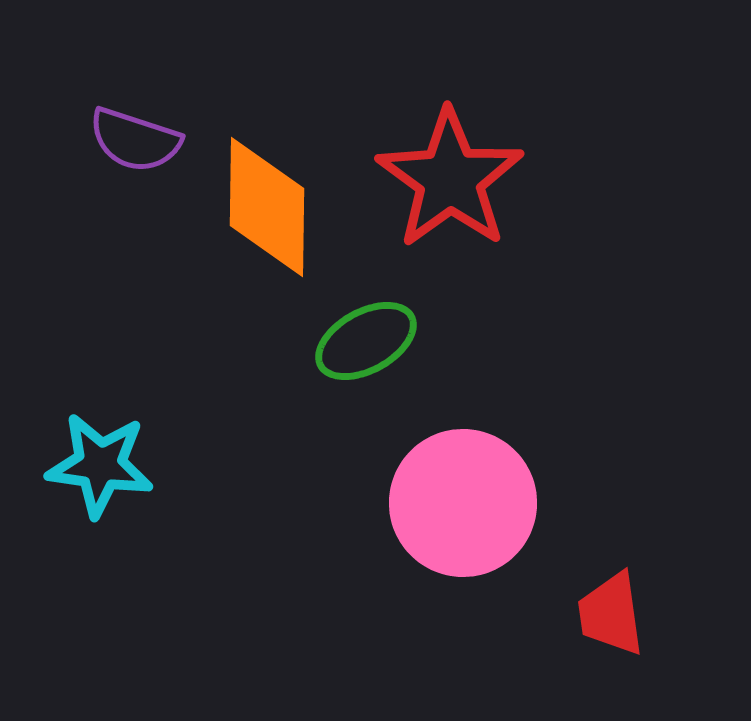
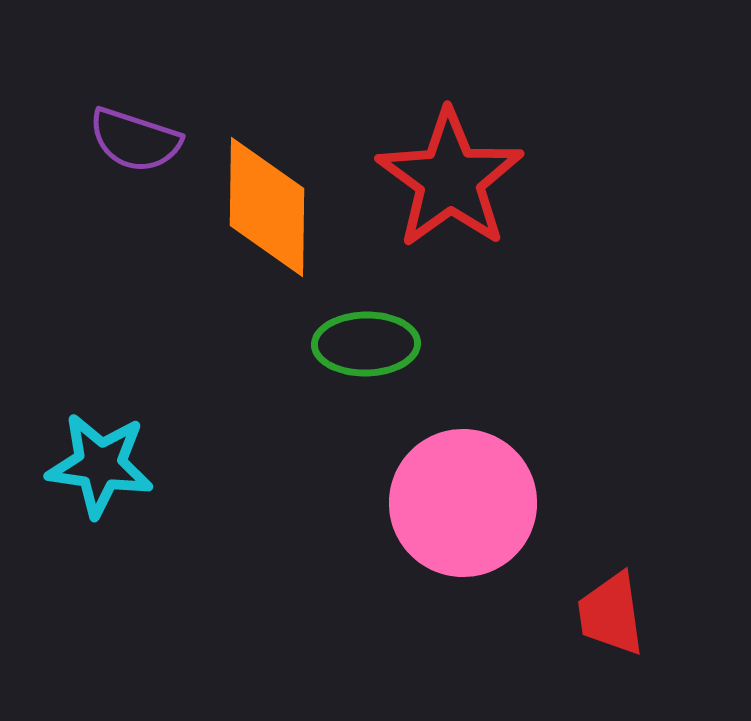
green ellipse: moved 3 px down; rotated 28 degrees clockwise
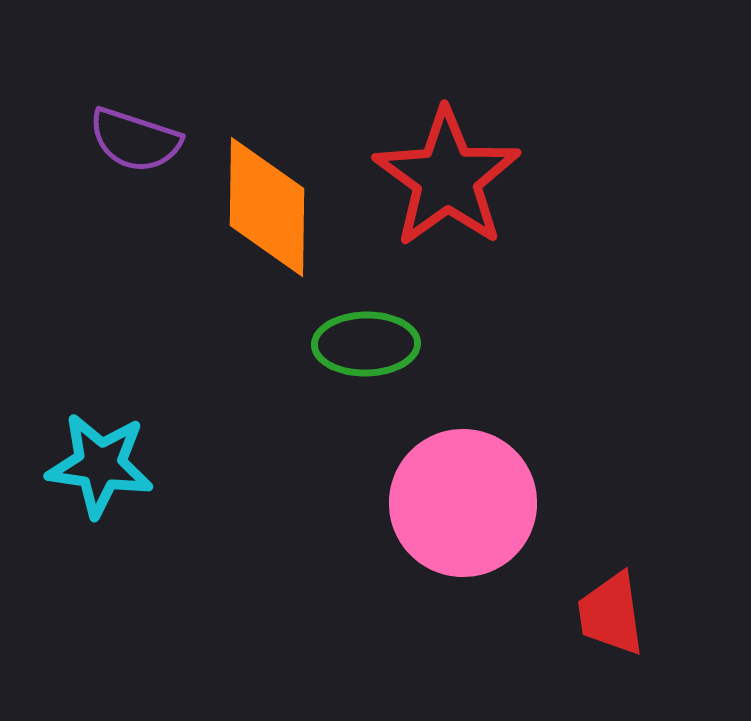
red star: moved 3 px left, 1 px up
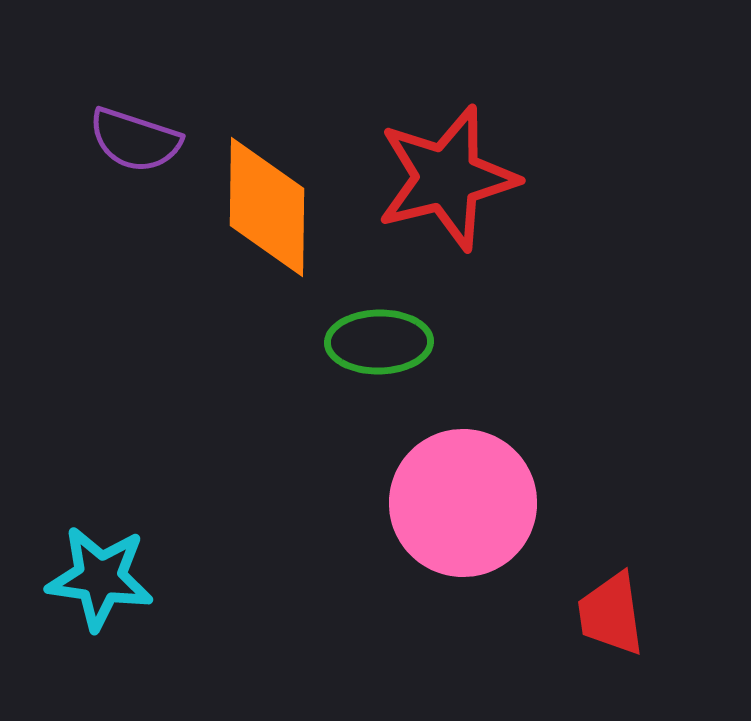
red star: rotated 22 degrees clockwise
green ellipse: moved 13 px right, 2 px up
cyan star: moved 113 px down
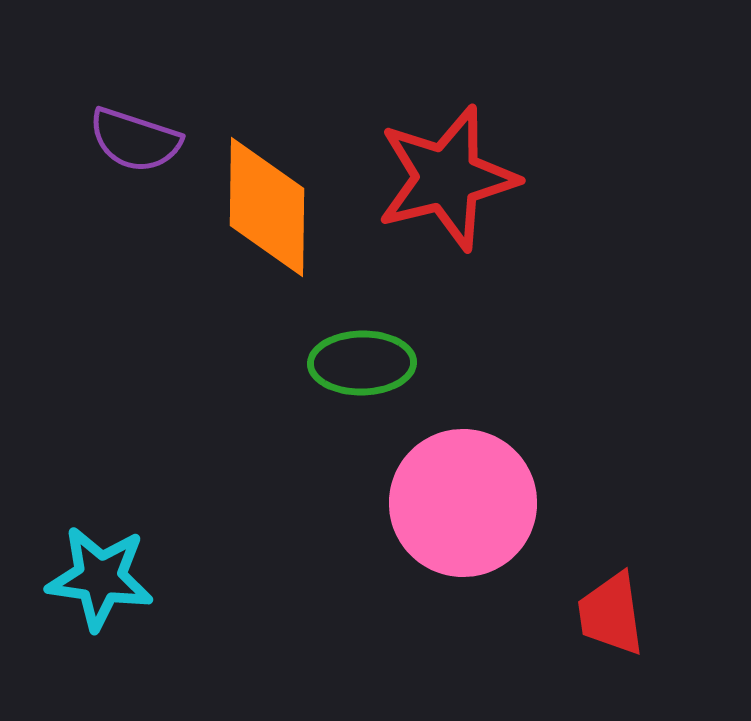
green ellipse: moved 17 px left, 21 px down
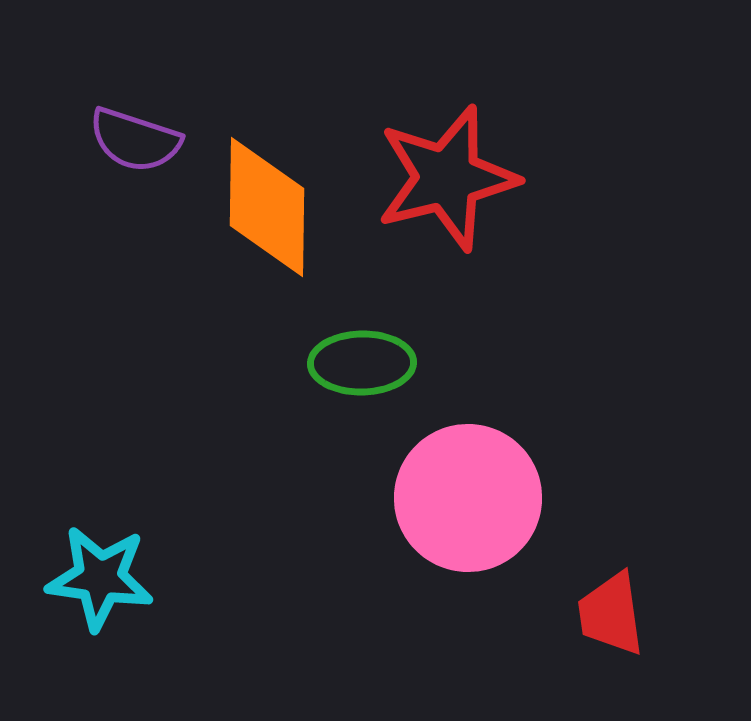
pink circle: moved 5 px right, 5 px up
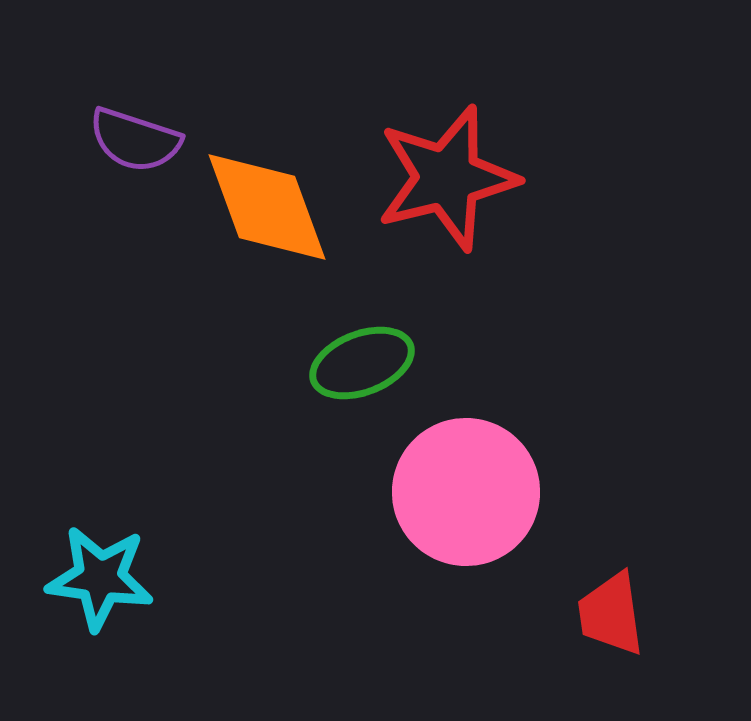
orange diamond: rotated 21 degrees counterclockwise
green ellipse: rotated 20 degrees counterclockwise
pink circle: moved 2 px left, 6 px up
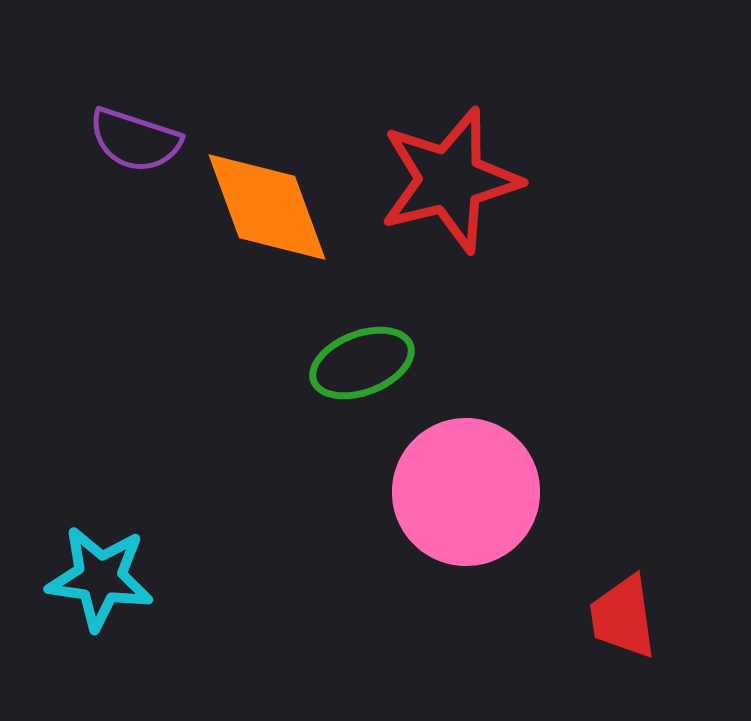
red star: moved 3 px right, 2 px down
red trapezoid: moved 12 px right, 3 px down
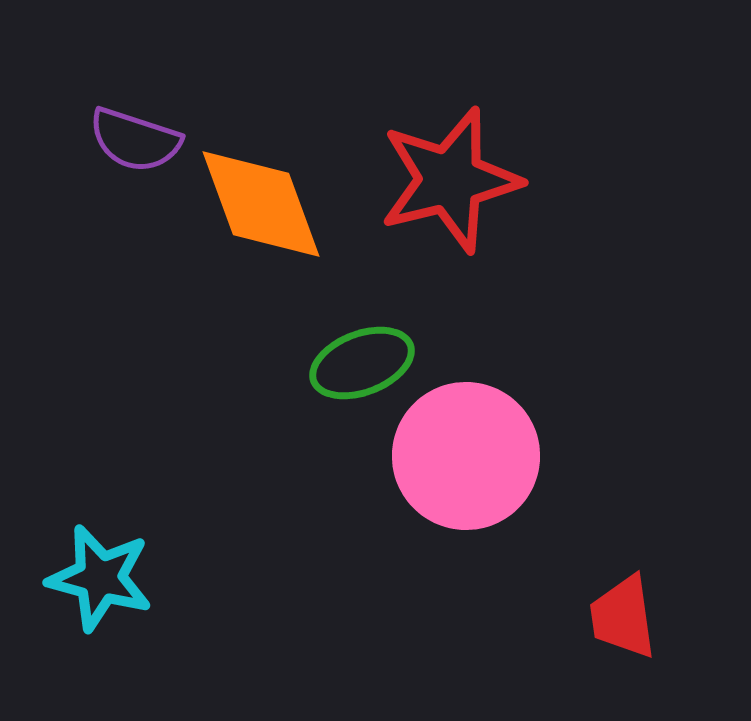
orange diamond: moved 6 px left, 3 px up
pink circle: moved 36 px up
cyan star: rotated 7 degrees clockwise
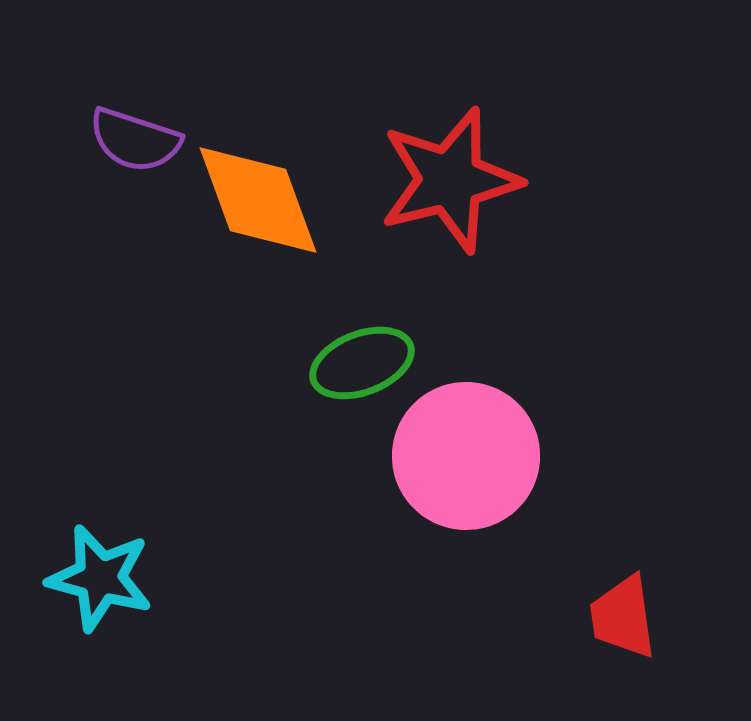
orange diamond: moved 3 px left, 4 px up
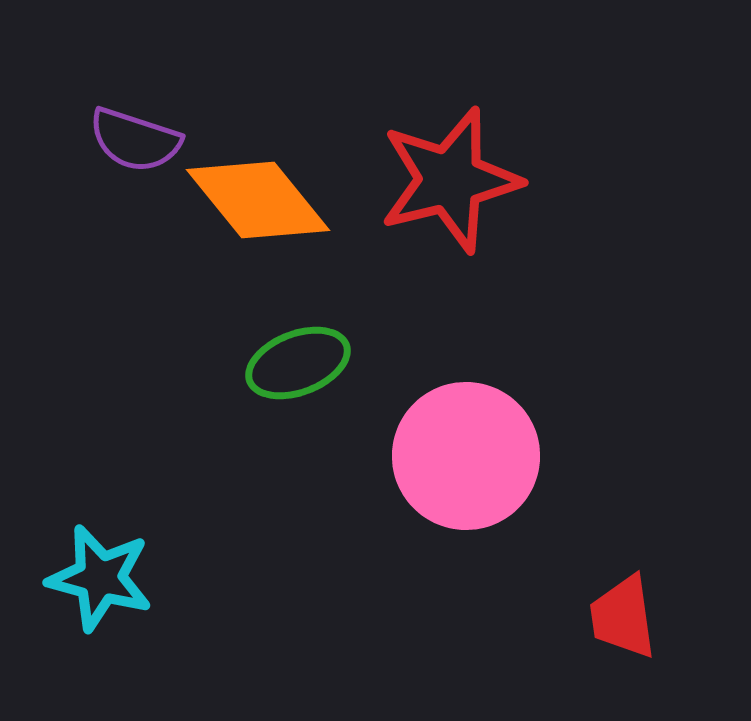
orange diamond: rotated 19 degrees counterclockwise
green ellipse: moved 64 px left
